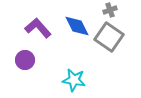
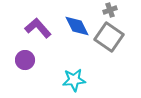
cyan star: rotated 15 degrees counterclockwise
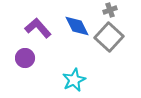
gray square: rotated 8 degrees clockwise
purple circle: moved 2 px up
cyan star: rotated 20 degrees counterclockwise
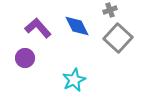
gray square: moved 9 px right, 1 px down
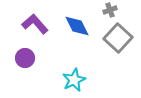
purple L-shape: moved 3 px left, 4 px up
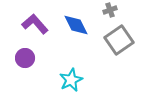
blue diamond: moved 1 px left, 1 px up
gray square: moved 1 px right, 2 px down; rotated 12 degrees clockwise
cyan star: moved 3 px left
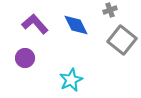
gray square: moved 3 px right; rotated 16 degrees counterclockwise
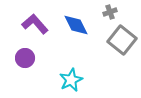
gray cross: moved 2 px down
